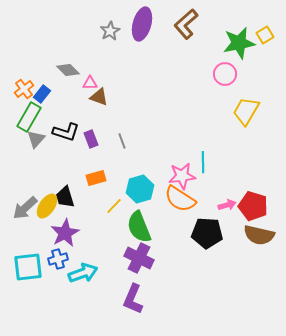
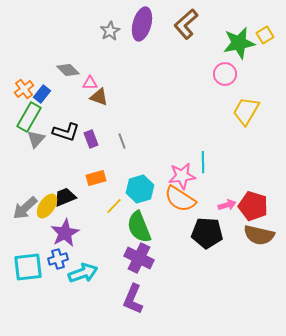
black trapezoid: rotated 85 degrees clockwise
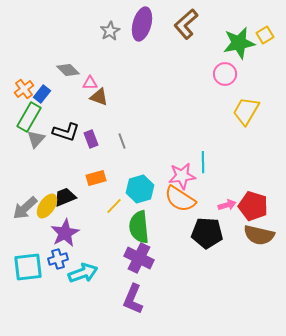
green semicircle: rotated 16 degrees clockwise
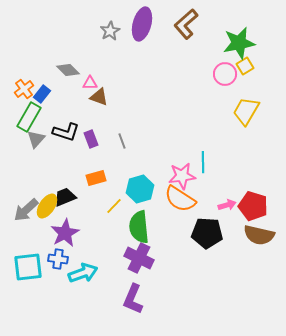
yellow square: moved 20 px left, 31 px down
gray arrow: moved 1 px right, 2 px down
blue cross: rotated 24 degrees clockwise
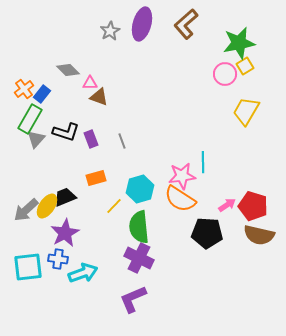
green rectangle: moved 1 px right, 2 px down
pink arrow: rotated 18 degrees counterclockwise
purple L-shape: rotated 44 degrees clockwise
